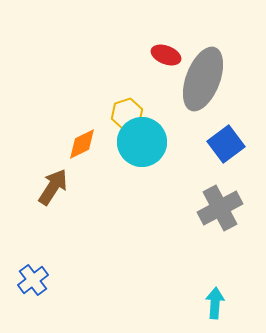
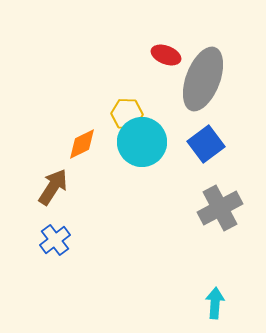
yellow hexagon: rotated 20 degrees clockwise
blue square: moved 20 px left
blue cross: moved 22 px right, 40 px up
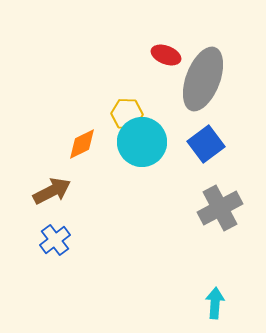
brown arrow: moved 1 px left, 4 px down; rotated 30 degrees clockwise
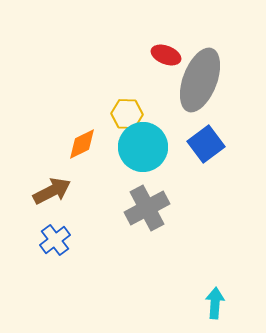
gray ellipse: moved 3 px left, 1 px down
cyan circle: moved 1 px right, 5 px down
gray cross: moved 73 px left
